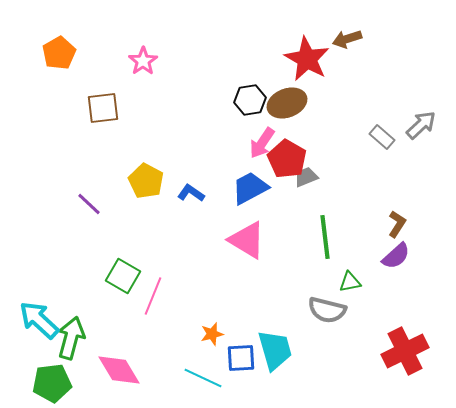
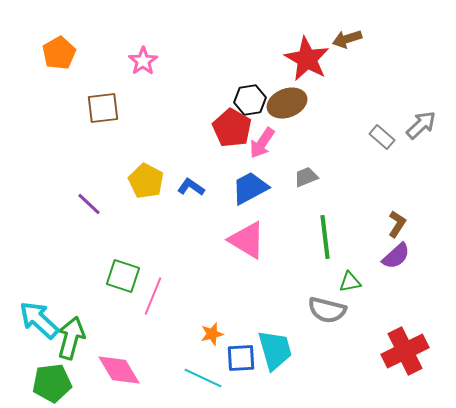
red pentagon: moved 55 px left, 31 px up
blue L-shape: moved 6 px up
green square: rotated 12 degrees counterclockwise
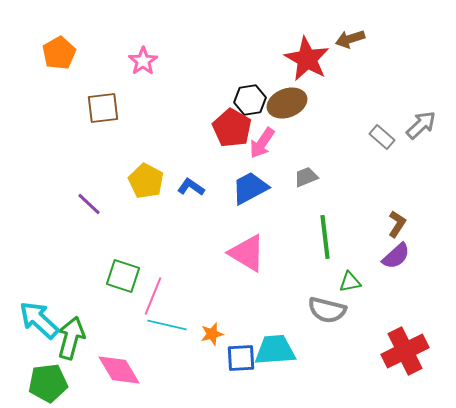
brown arrow: moved 3 px right
pink triangle: moved 13 px down
cyan trapezoid: rotated 78 degrees counterclockwise
cyan line: moved 36 px left, 53 px up; rotated 12 degrees counterclockwise
green pentagon: moved 4 px left
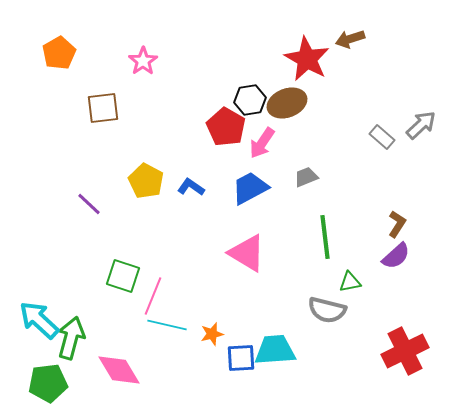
red pentagon: moved 6 px left, 1 px up
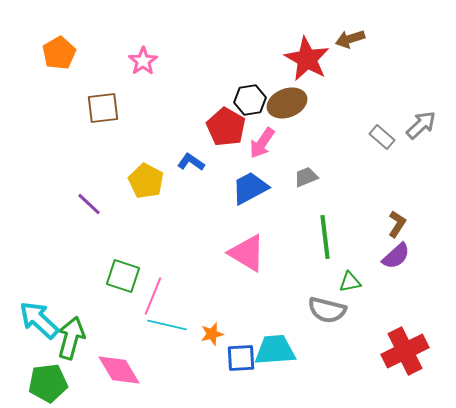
blue L-shape: moved 25 px up
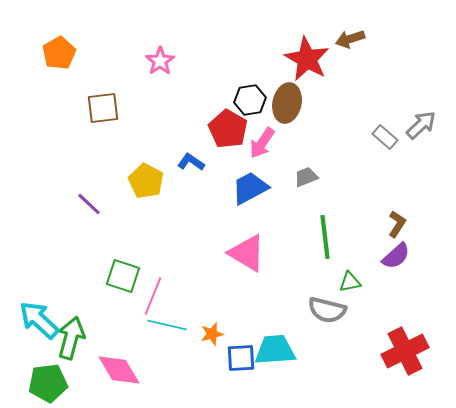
pink star: moved 17 px right
brown ellipse: rotated 57 degrees counterclockwise
red pentagon: moved 2 px right, 2 px down
gray rectangle: moved 3 px right
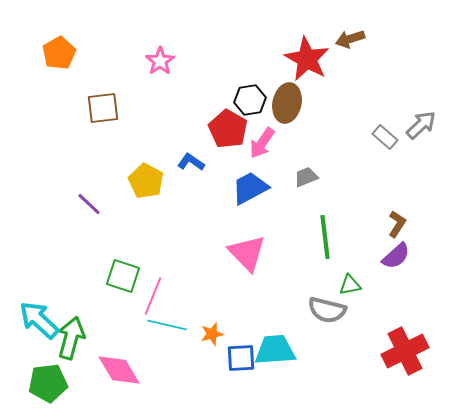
pink triangle: rotated 15 degrees clockwise
green triangle: moved 3 px down
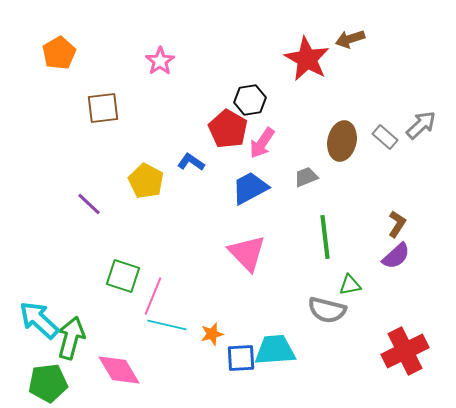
brown ellipse: moved 55 px right, 38 px down
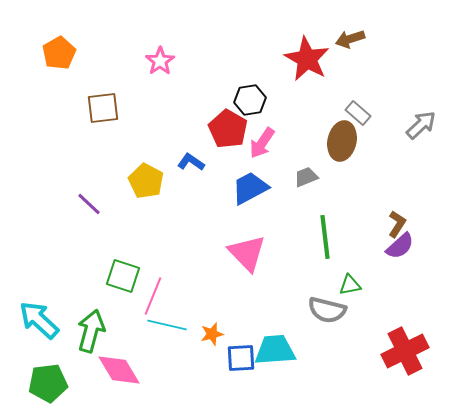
gray rectangle: moved 27 px left, 24 px up
purple semicircle: moved 4 px right, 10 px up
green arrow: moved 20 px right, 7 px up
